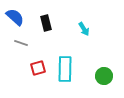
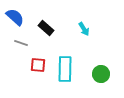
black rectangle: moved 5 px down; rotated 35 degrees counterclockwise
red square: moved 3 px up; rotated 21 degrees clockwise
green circle: moved 3 px left, 2 px up
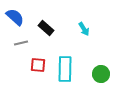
gray line: rotated 32 degrees counterclockwise
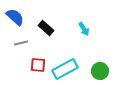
cyan rectangle: rotated 60 degrees clockwise
green circle: moved 1 px left, 3 px up
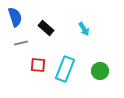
blue semicircle: rotated 30 degrees clockwise
cyan rectangle: rotated 40 degrees counterclockwise
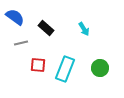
blue semicircle: rotated 36 degrees counterclockwise
green circle: moved 3 px up
